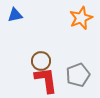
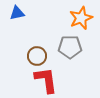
blue triangle: moved 2 px right, 2 px up
brown circle: moved 4 px left, 5 px up
gray pentagon: moved 8 px left, 28 px up; rotated 20 degrees clockwise
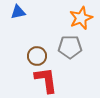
blue triangle: moved 1 px right, 1 px up
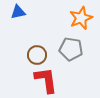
gray pentagon: moved 1 px right, 2 px down; rotated 10 degrees clockwise
brown circle: moved 1 px up
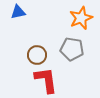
gray pentagon: moved 1 px right
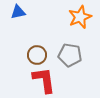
orange star: moved 1 px left, 1 px up
gray pentagon: moved 2 px left, 6 px down
red L-shape: moved 2 px left
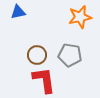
orange star: rotated 10 degrees clockwise
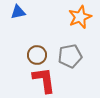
orange star: rotated 10 degrees counterclockwise
gray pentagon: moved 1 px down; rotated 20 degrees counterclockwise
